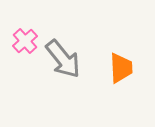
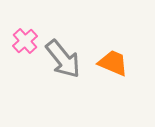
orange trapezoid: moved 8 px left, 5 px up; rotated 64 degrees counterclockwise
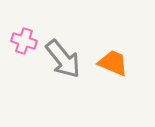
pink cross: moved 1 px left; rotated 30 degrees counterclockwise
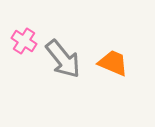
pink cross: rotated 15 degrees clockwise
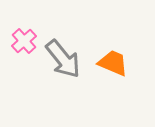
pink cross: rotated 15 degrees clockwise
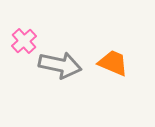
gray arrow: moved 3 px left, 6 px down; rotated 39 degrees counterclockwise
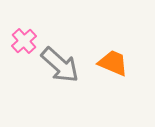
gray arrow: rotated 30 degrees clockwise
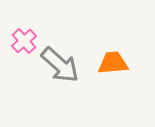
orange trapezoid: rotated 28 degrees counterclockwise
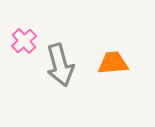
gray arrow: rotated 33 degrees clockwise
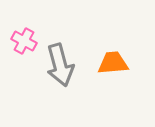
pink cross: rotated 20 degrees counterclockwise
